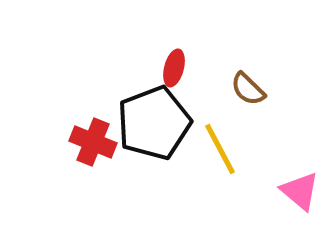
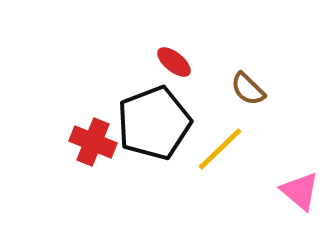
red ellipse: moved 6 px up; rotated 66 degrees counterclockwise
yellow line: rotated 74 degrees clockwise
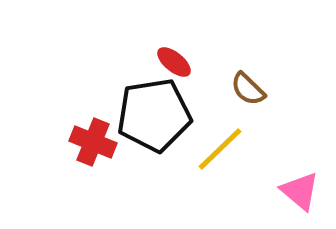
black pentagon: moved 8 px up; rotated 12 degrees clockwise
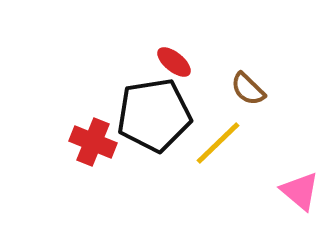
yellow line: moved 2 px left, 6 px up
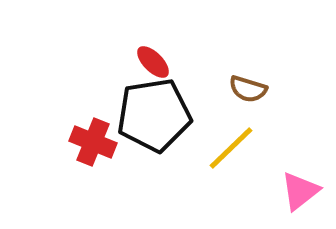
red ellipse: moved 21 px left; rotated 6 degrees clockwise
brown semicircle: rotated 27 degrees counterclockwise
yellow line: moved 13 px right, 5 px down
pink triangle: rotated 42 degrees clockwise
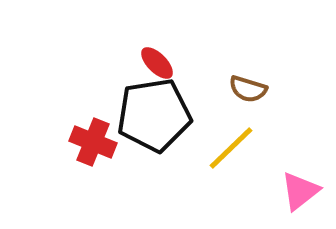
red ellipse: moved 4 px right, 1 px down
